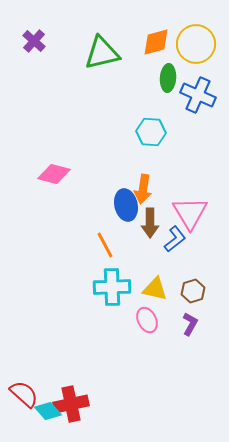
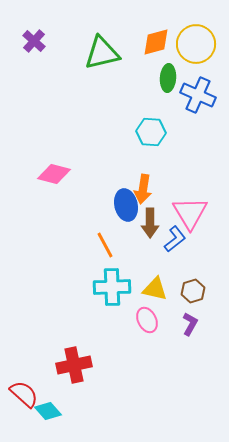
red cross: moved 3 px right, 39 px up
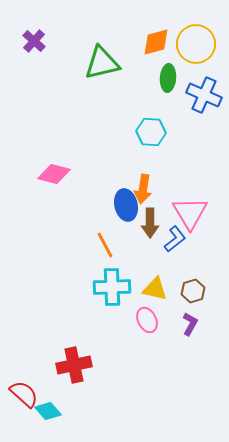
green triangle: moved 10 px down
blue cross: moved 6 px right
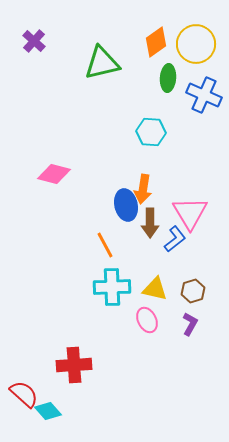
orange diamond: rotated 20 degrees counterclockwise
red cross: rotated 8 degrees clockwise
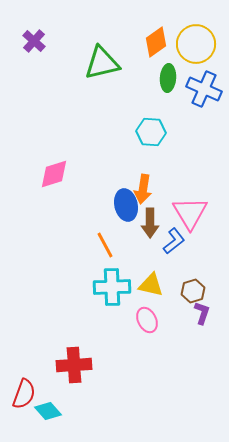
blue cross: moved 6 px up
pink diamond: rotated 32 degrees counterclockwise
blue L-shape: moved 1 px left, 2 px down
yellow triangle: moved 4 px left, 4 px up
purple L-shape: moved 12 px right, 11 px up; rotated 10 degrees counterclockwise
red semicircle: rotated 68 degrees clockwise
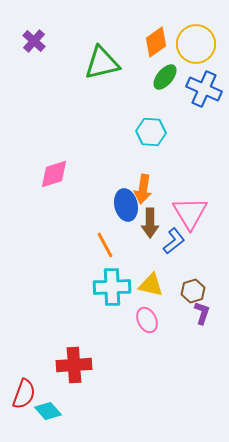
green ellipse: moved 3 px left, 1 px up; rotated 36 degrees clockwise
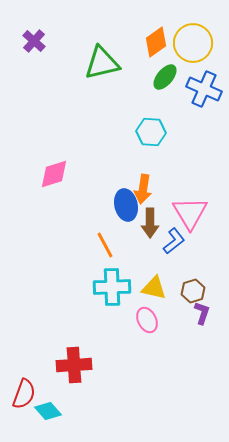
yellow circle: moved 3 px left, 1 px up
yellow triangle: moved 3 px right, 3 px down
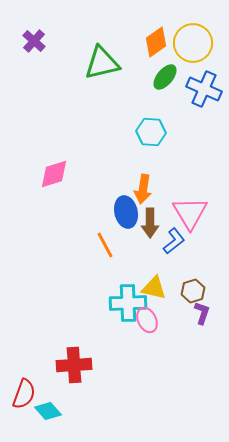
blue ellipse: moved 7 px down
cyan cross: moved 16 px right, 16 px down
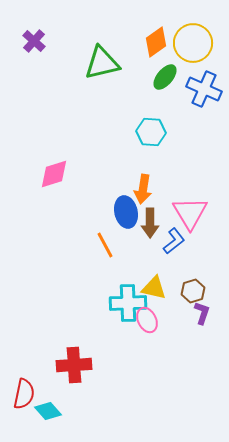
red semicircle: rotated 8 degrees counterclockwise
